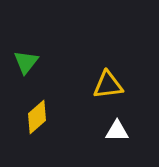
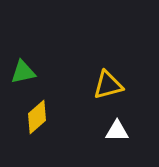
green triangle: moved 3 px left, 10 px down; rotated 40 degrees clockwise
yellow triangle: rotated 8 degrees counterclockwise
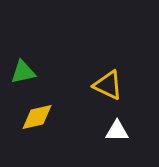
yellow triangle: rotated 40 degrees clockwise
yellow diamond: rotated 28 degrees clockwise
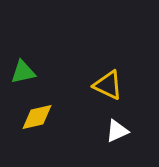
white triangle: rotated 25 degrees counterclockwise
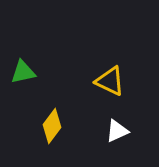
yellow triangle: moved 2 px right, 4 px up
yellow diamond: moved 15 px right, 9 px down; rotated 40 degrees counterclockwise
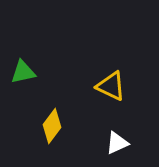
yellow triangle: moved 1 px right, 5 px down
white triangle: moved 12 px down
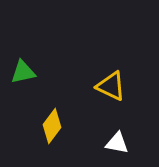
white triangle: rotated 35 degrees clockwise
